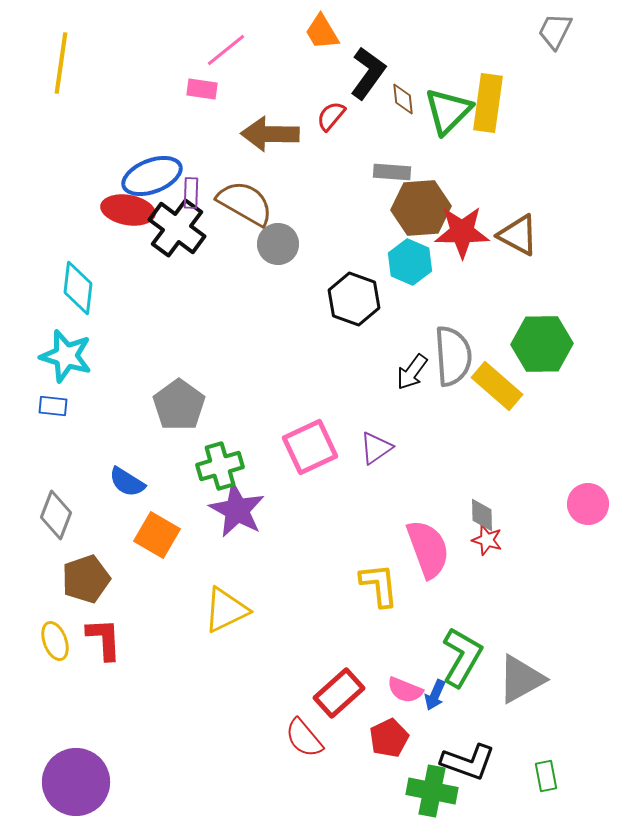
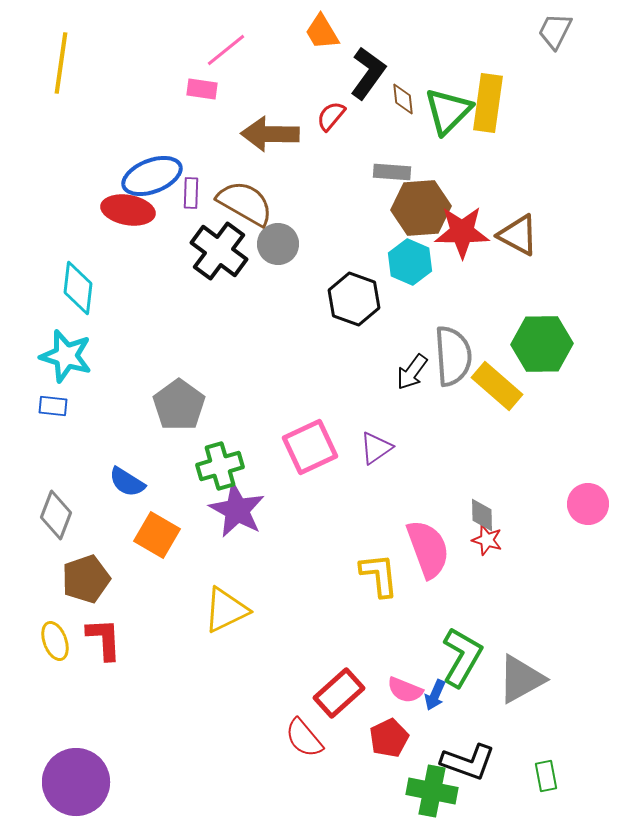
black cross at (177, 228): moved 42 px right, 23 px down
yellow L-shape at (379, 585): moved 10 px up
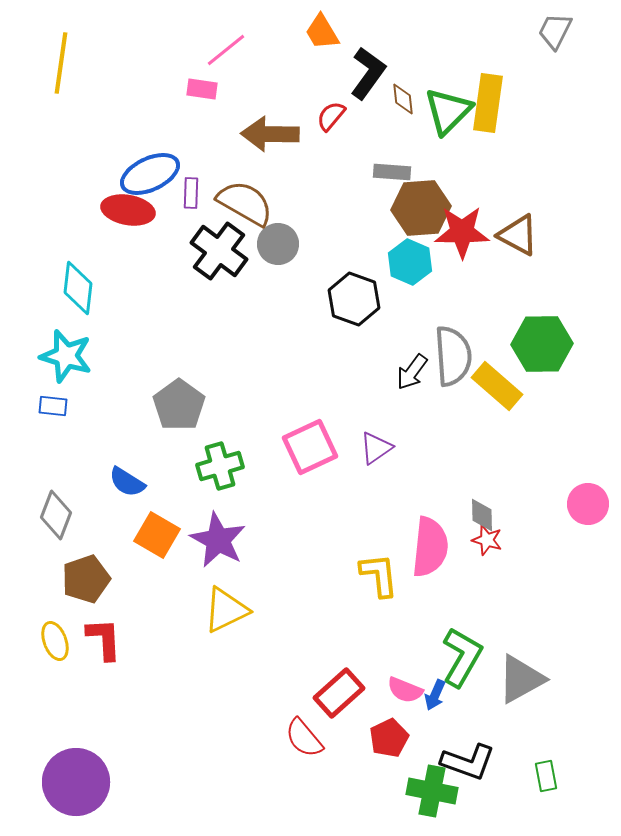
blue ellipse at (152, 176): moved 2 px left, 2 px up; rotated 4 degrees counterclockwise
purple star at (237, 510): moved 19 px left, 30 px down
pink semicircle at (428, 549): moved 2 px right, 2 px up; rotated 26 degrees clockwise
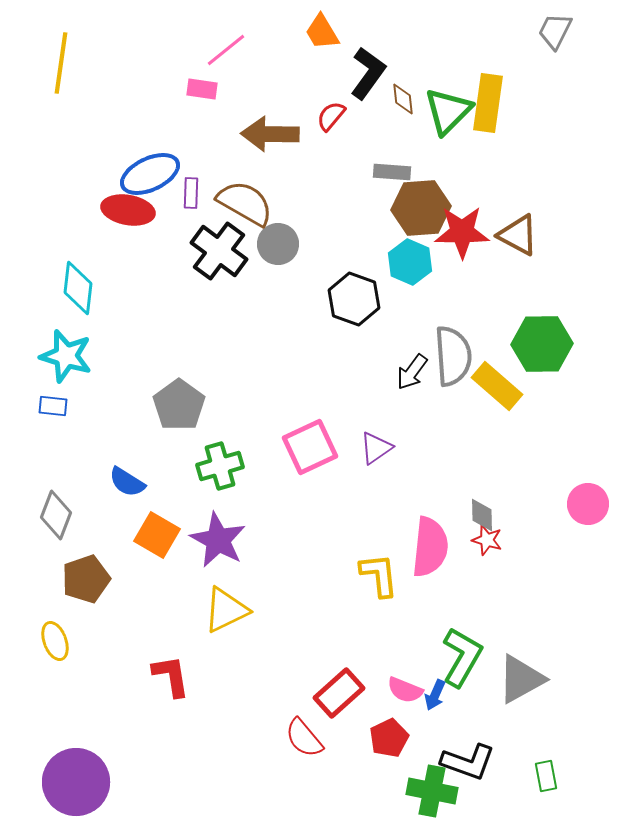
red L-shape at (104, 639): moved 67 px right, 37 px down; rotated 6 degrees counterclockwise
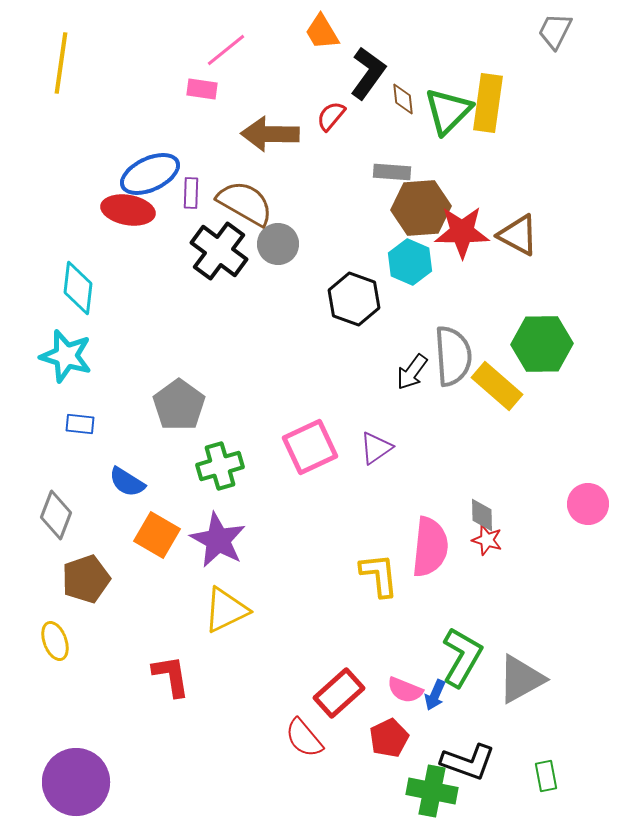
blue rectangle at (53, 406): moved 27 px right, 18 px down
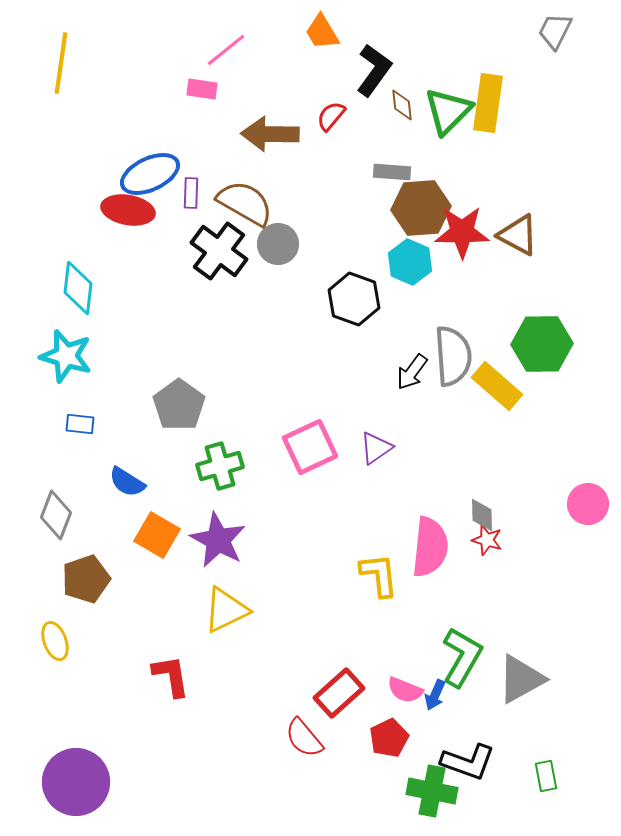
black L-shape at (368, 73): moved 6 px right, 3 px up
brown diamond at (403, 99): moved 1 px left, 6 px down
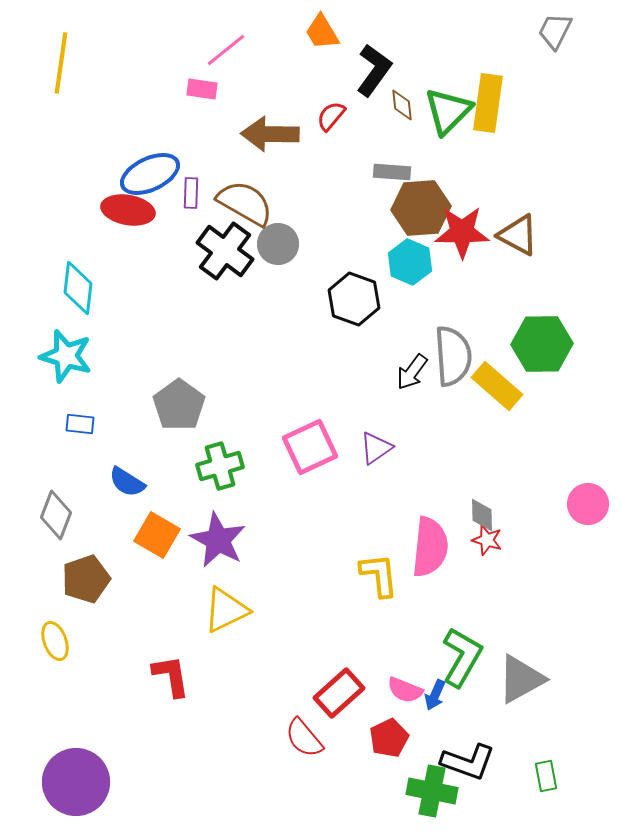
black cross at (219, 251): moved 6 px right
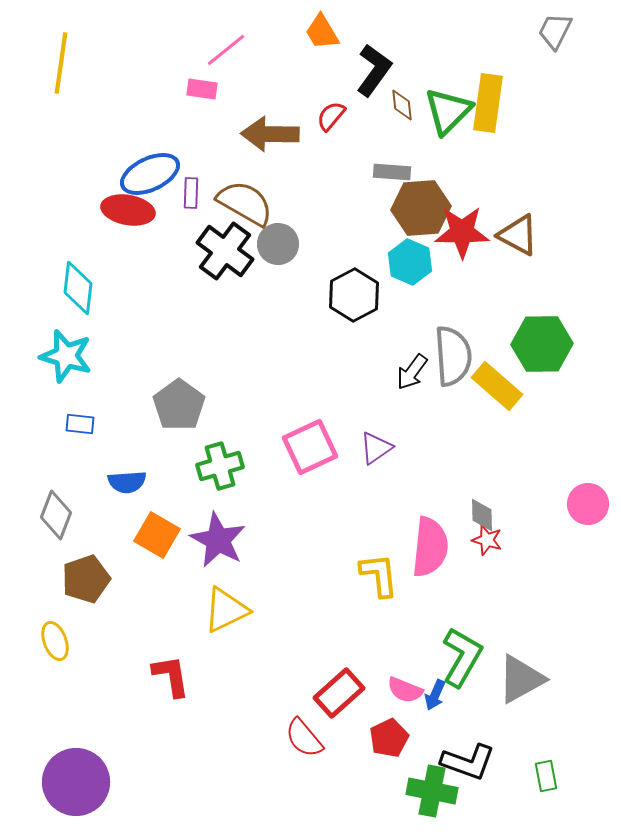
black hexagon at (354, 299): moved 4 px up; rotated 12 degrees clockwise
blue semicircle at (127, 482): rotated 36 degrees counterclockwise
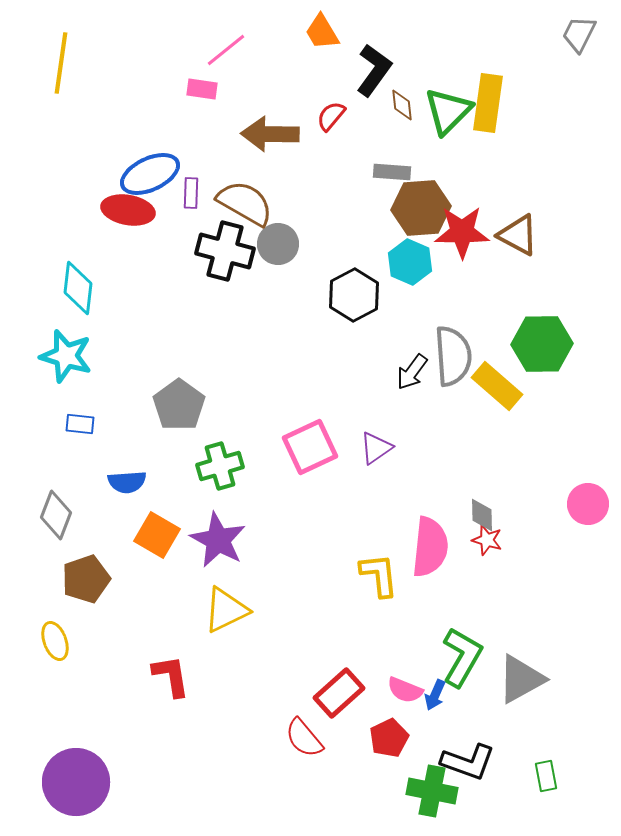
gray trapezoid at (555, 31): moved 24 px right, 3 px down
black cross at (225, 251): rotated 22 degrees counterclockwise
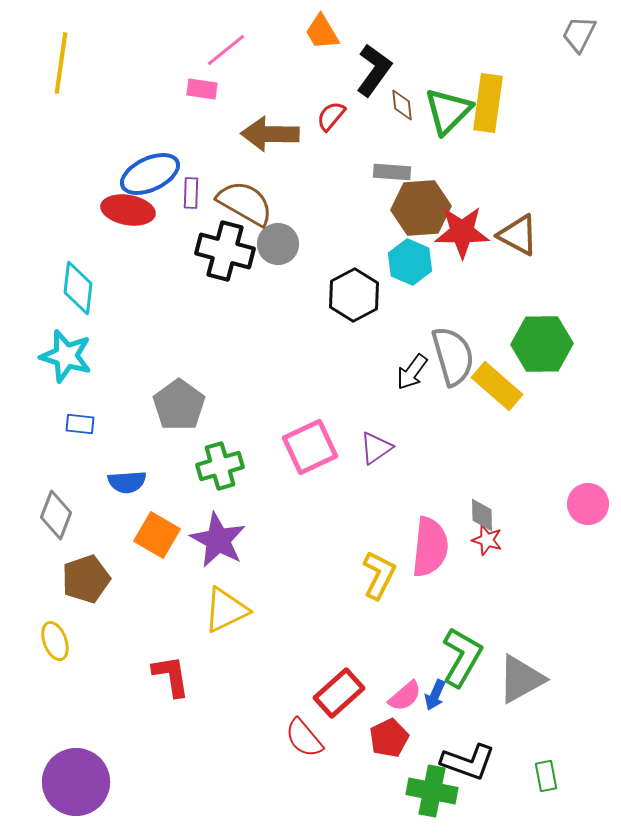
gray semicircle at (453, 356): rotated 12 degrees counterclockwise
yellow L-shape at (379, 575): rotated 33 degrees clockwise
pink semicircle at (405, 690): moved 6 px down; rotated 63 degrees counterclockwise
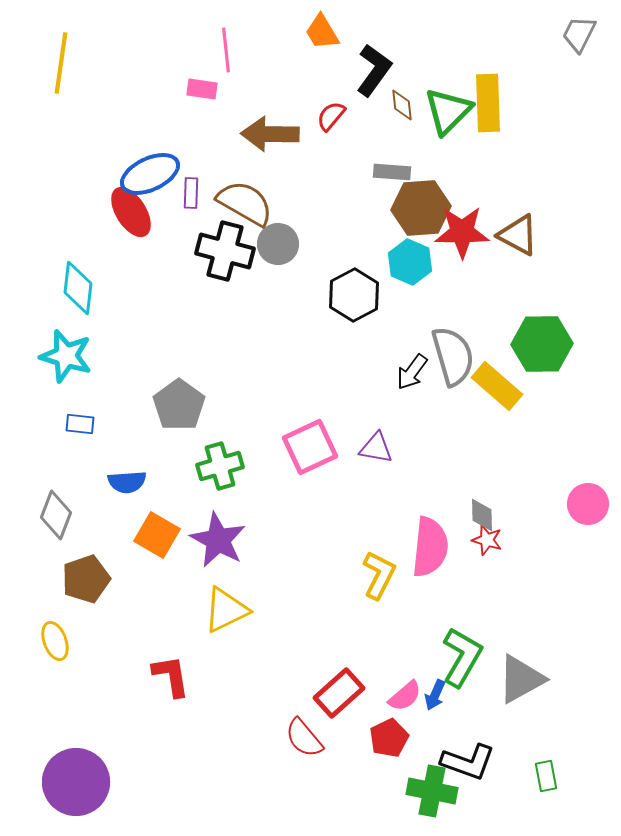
pink line at (226, 50): rotated 57 degrees counterclockwise
yellow rectangle at (488, 103): rotated 10 degrees counterclockwise
red ellipse at (128, 210): moved 3 px right, 2 px down; rotated 48 degrees clockwise
purple triangle at (376, 448): rotated 45 degrees clockwise
